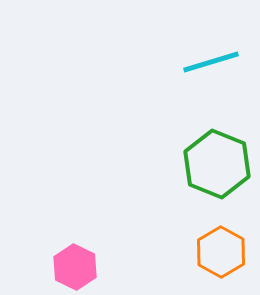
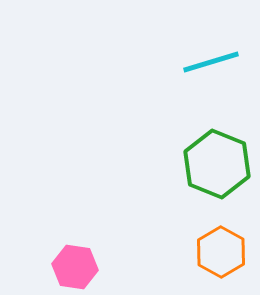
pink hexagon: rotated 18 degrees counterclockwise
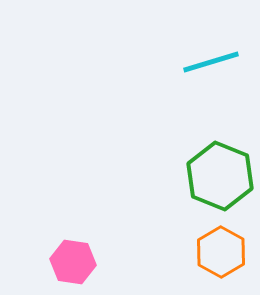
green hexagon: moved 3 px right, 12 px down
pink hexagon: moved 2 px left, 5 px up
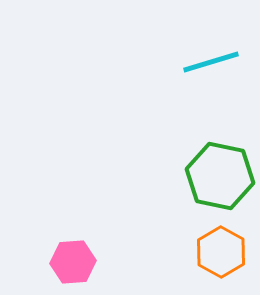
green hexagon: rotated 10 degrees counterclockwise
pink hexagon: rotated 12 degrees counterclockwise
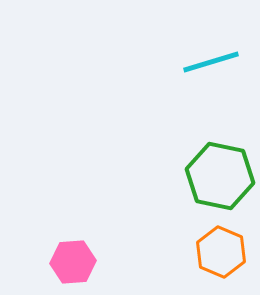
orange hexagon: rotated 6 degrees counterclockwise
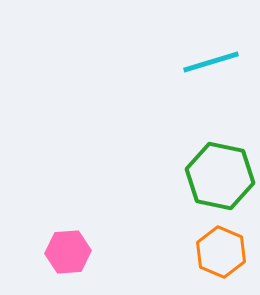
pink hexagon: moved 5 px left, 10 px up
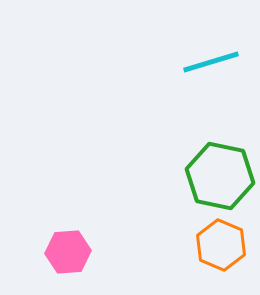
orange hexagon: moved 7 px up
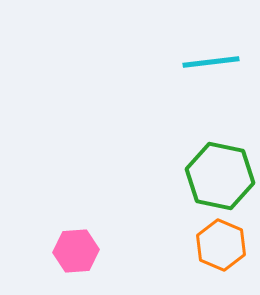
cyan line: rotated 10 degrees clockwise
pink hexagon: moved 8 px right, 1 px up
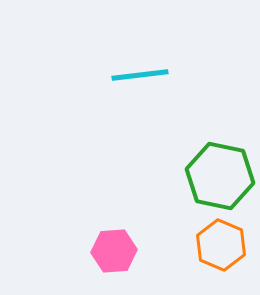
cyan line: moved 71 px left, 13 px down
pink hexagon: moved 38 px right
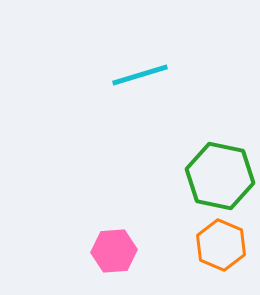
cyan line: rotated 10 degrees counterclockwise
